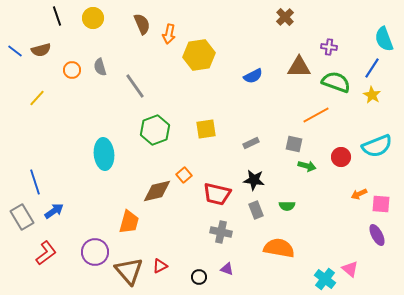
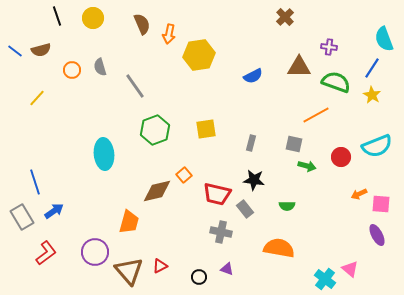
gray rectangle at (251, 143): rotated 49 degrees counterclockwise
gray rectangle at (256, 210): moved 11 px left, 1 px up; rotated 18 degrees counterclockwise
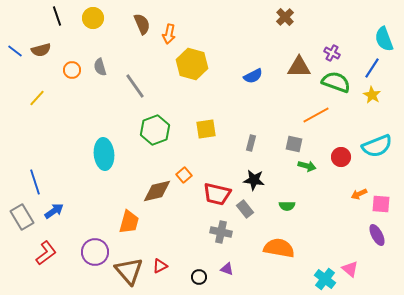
purple cross at (329, 47): moved 3 px right, 6 px down; rotated 21 degrees clockwise
yellow hexagon at (199, 55): moved 7 px left, 9 px down; rotated 24 degrees clockwise
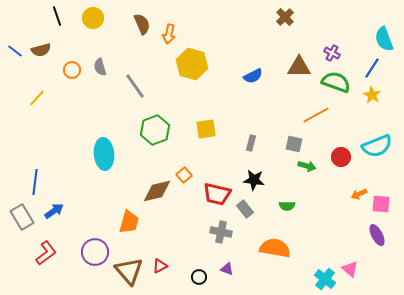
blue line at (35, 182): rotated 25 degrees clockwise
orange semicircle at (279, 248): moved 4 px left
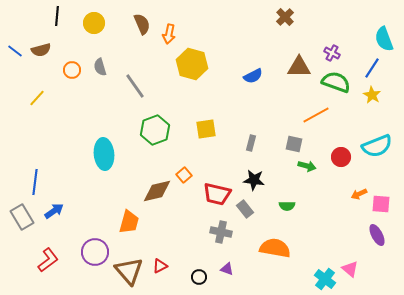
black line at (57, 16): rotated 24 degrees clockwise
yellow circle at (93, 18): moved 1 px right, 5 px down
red L-shape at (46, 253): moved 2 px right, 7 px down
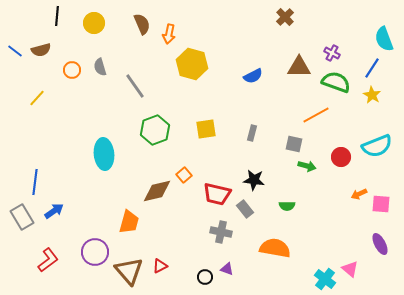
gray rectangle at (251, 143): moved 1 px right, 10 px up
purple ellipse at (377, 235): moved 3 px right, 9 px down
black circle at (199, 277): moved 6 px right
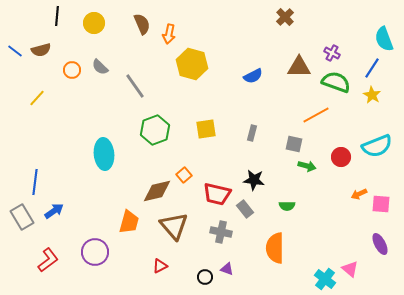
gray semicircle at (100, 67): rotated 30 degrees counterclockwise
orange semicircle at (275, 248): rotated 100 degrees counterclockwise
brown triangle at (129, 271): moved 45 px right, 45 px up
